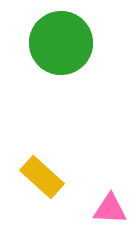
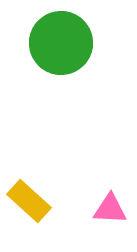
yellow rectangle: moved 13 px left, 24 px down
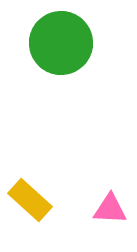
yellow rectangle: moved 1 px right, 1 px up
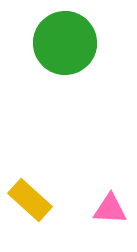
green circle: moved 4 px right
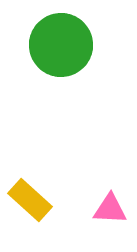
green circle: moved 4 px left, 2 px down
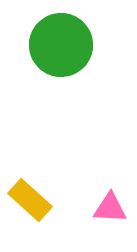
pink triangle: moved 1 px up
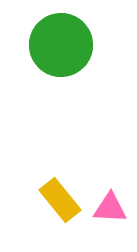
yellow rectangle: moved 30 px right; rotated 9 degrees clockwise
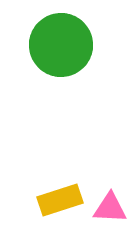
yellow rectangle: rotated 69 degrees counterclockwise
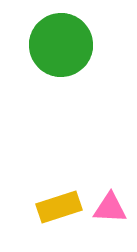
yellow rectangle: moved 1 px left, 7 px down
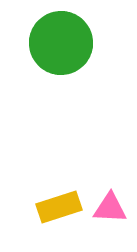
green circle: moved 2 px up
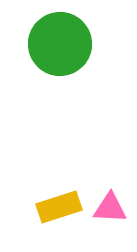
green circle: moved 1 px left, 1 px down
